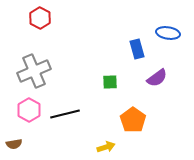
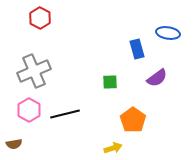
yellow arrow: moved 7 px right, 1 px down
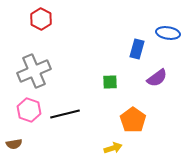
red hexagon: moved 1 px right, 1 px down
blue rectangle: rotated 30 degrees clockwise
pink hexagon: rotated 10 degrees counterclockwise
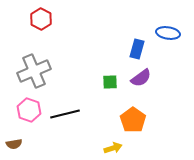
purple semicircle: moved 16 px left
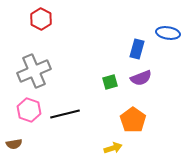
purple semicircle: rotated 15 degrees clockwise
green square: rotated 14 degrees counterclockwise
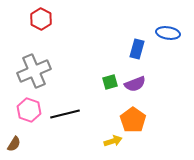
purple semicircle: moved 6 px left, 6 px down
brown semicircle: rotated 49 degrees counterclockwise
yellow arrow: moved 7 px up
